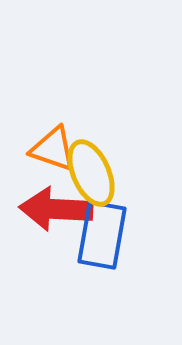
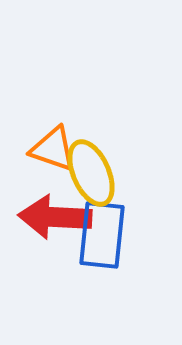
red arrow: moved 1 px left, 8 px down
blue rectangle: rotated 4 degrees counterclockwise
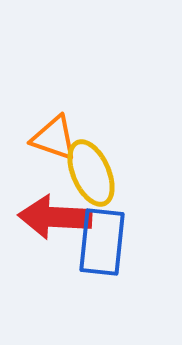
orange triangle: moved 1 px right, 11 px up
blue rectangle: moved 7 px down
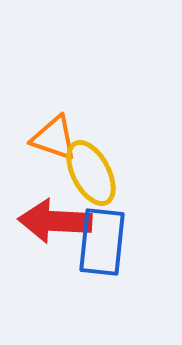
yellow ellipse: rotated 4 degrees counterclockwise
red arrow: moved 4 px down
